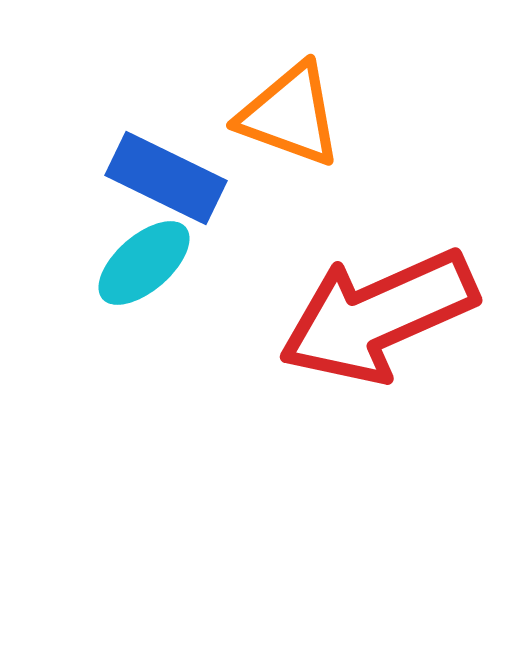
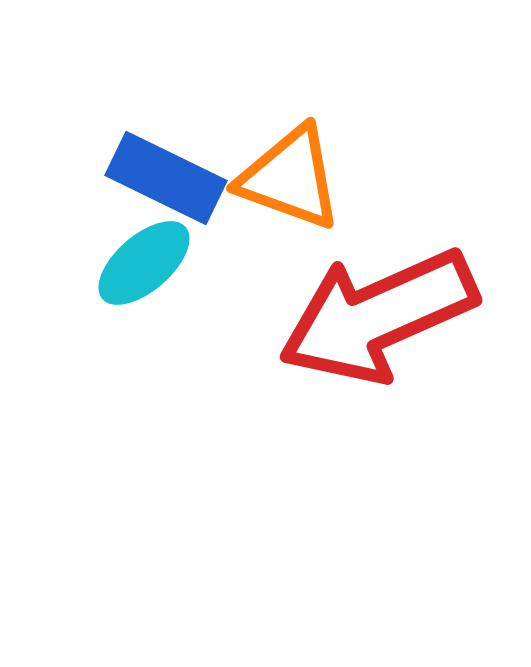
orange triangle: moved 63 px down
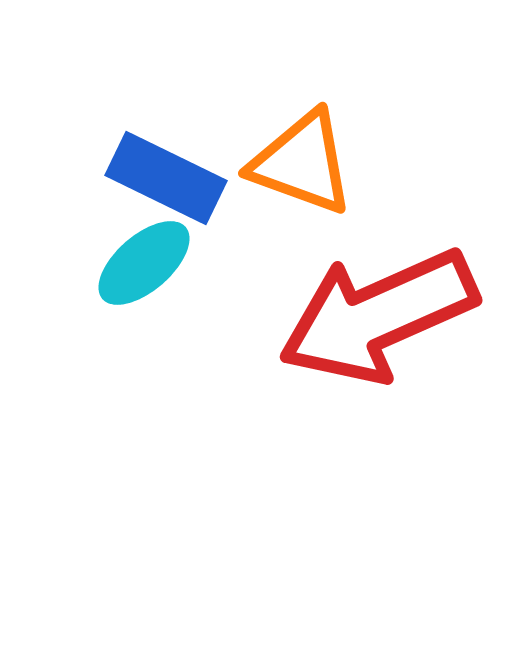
orange triangle: moved 12 px right, 15 px up
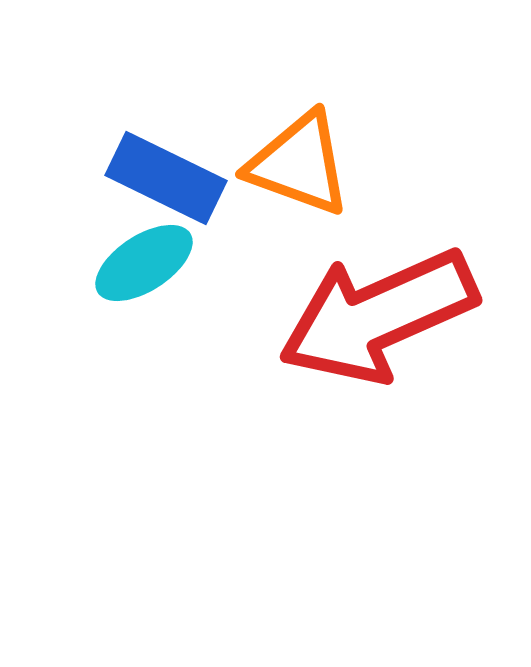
orange triangle: moved 3 px left, 1 px down
cyan ellipse: rotated 8 degrees clockwise
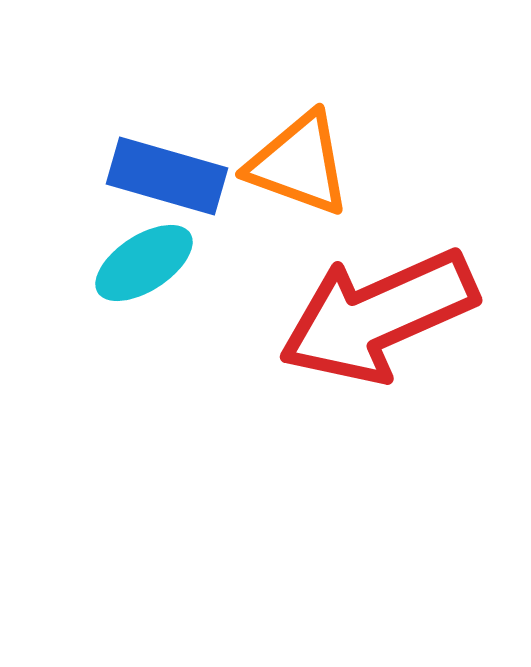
blue rectangle: moved 1 px right, 2 px up; rotated 10 degrees counterclockwise
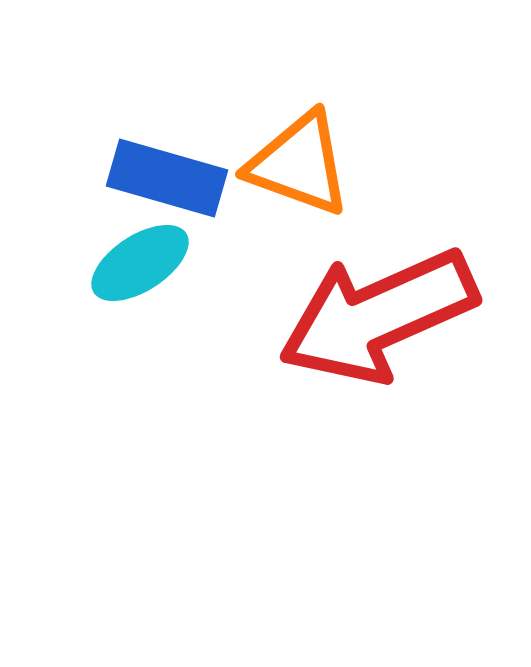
blue rectangle: moved 2 px down
cyan ellipse: moved 4 px left
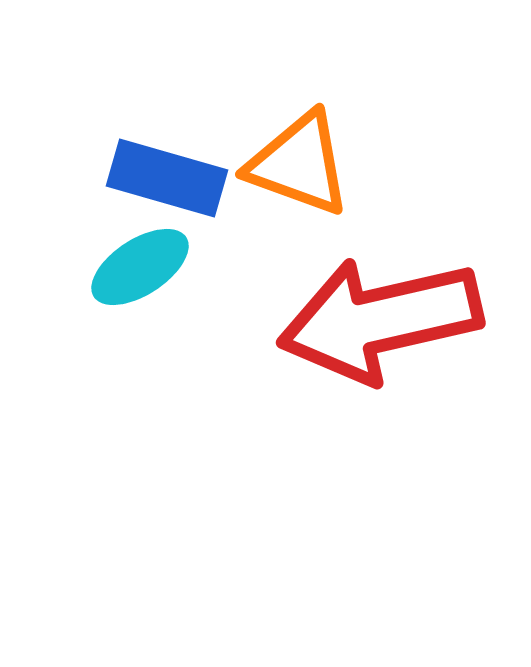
cyan ellipse: moved 4 px down
red arrow: moved 2 px right, 4 px down; rotated 11 degrees clockwise
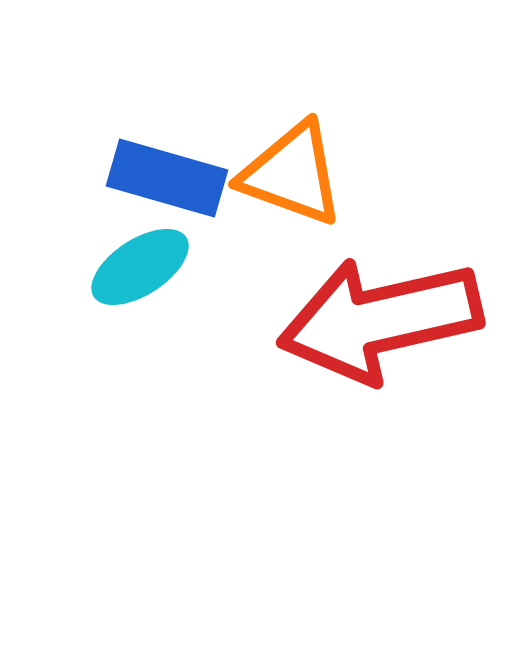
orange triangle: moved 7 px left, 10 px down
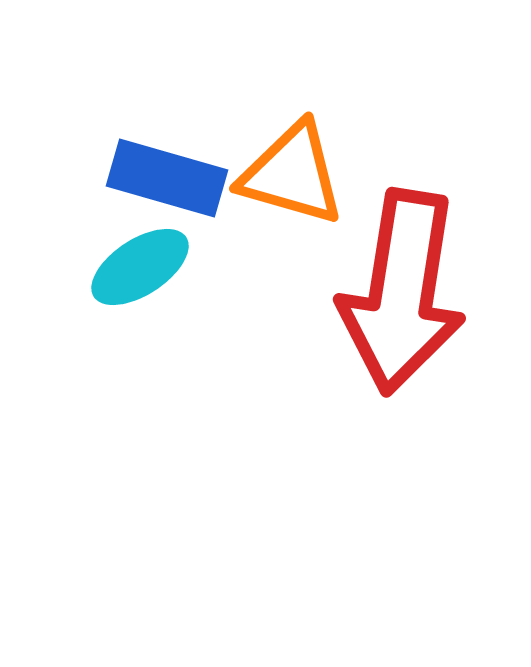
orange triangle: rotated 4 degrees counterclockwise
red arrow: moved 22 px right, 28 px up; rotated 68 degrees counterclockwise
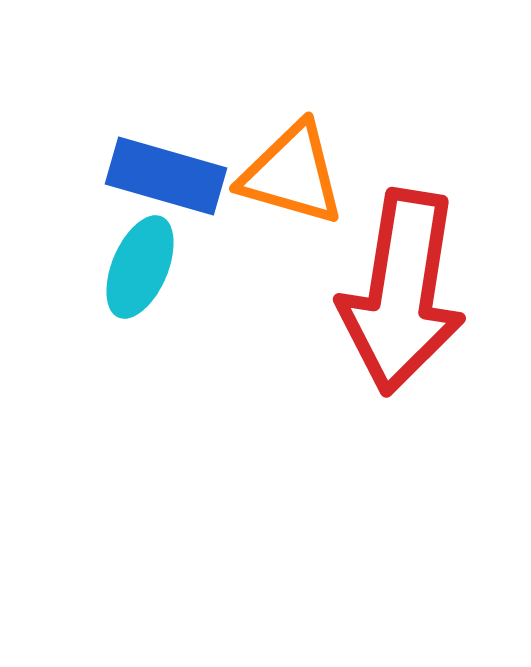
blue rectangle: moved 1 px left, 2 px up
cyan ellipse: rotated 34 degrees counterclockwise
